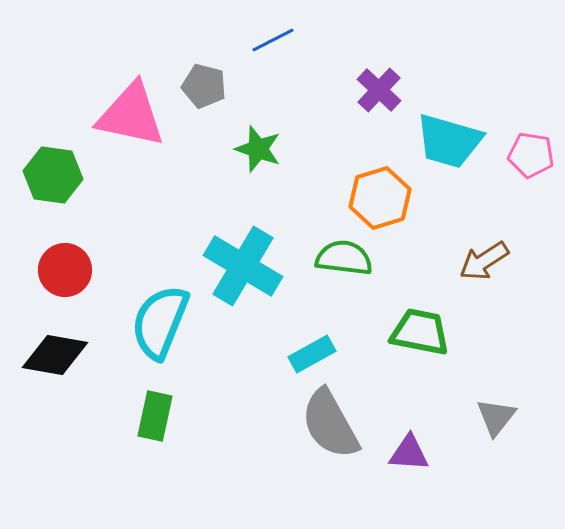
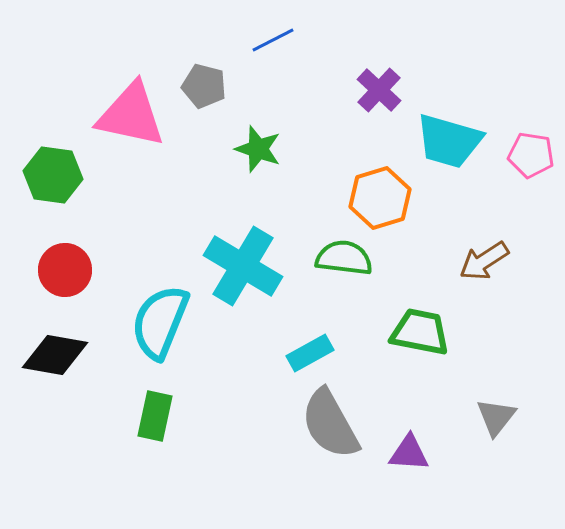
cyan rectangle: moved 2 px left, 1 px up
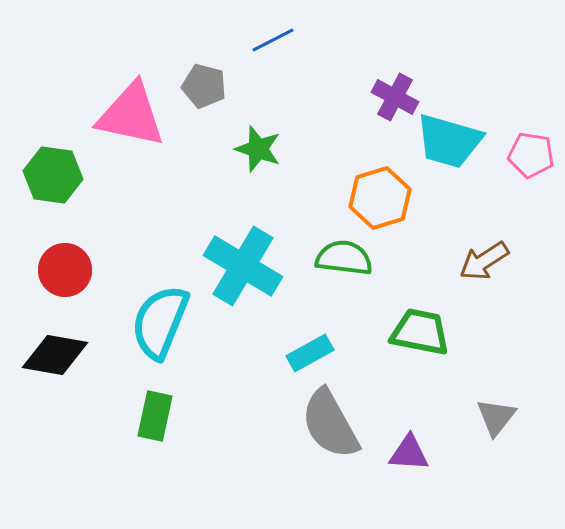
purple cross: moved 16 px right, 7 px down; rotated 15 degrees counterclockwise
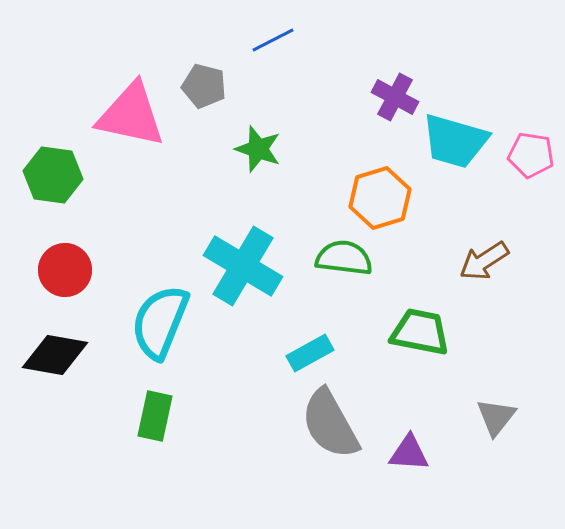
cyan trapezoid: moved 6 px right
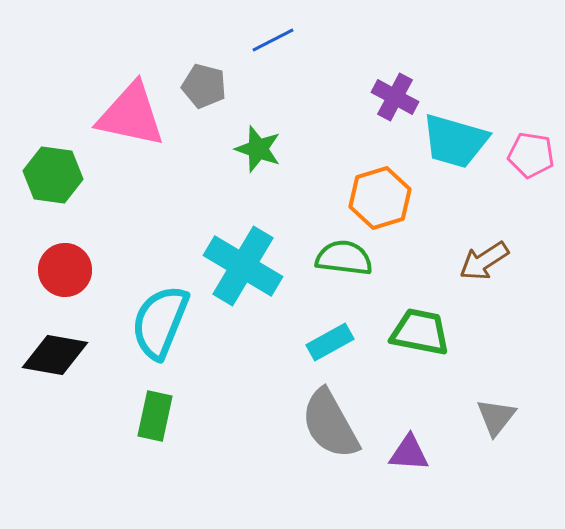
cyan rectangle: moved 20 px right, 11 px up
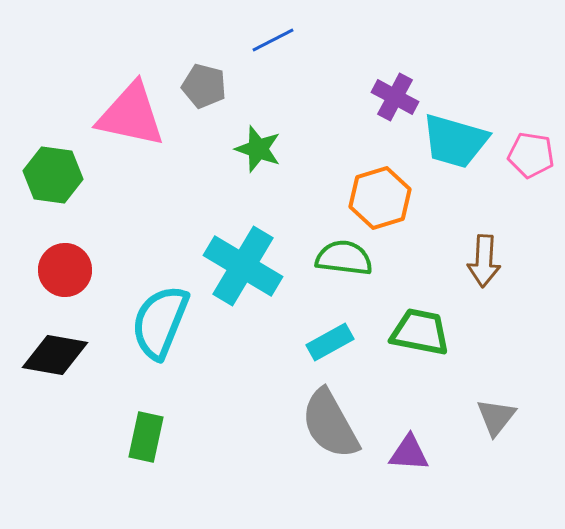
brown arrow: rotated 54 degrees counterclockwise
green rectangle: moved 9 px left, 21 px down
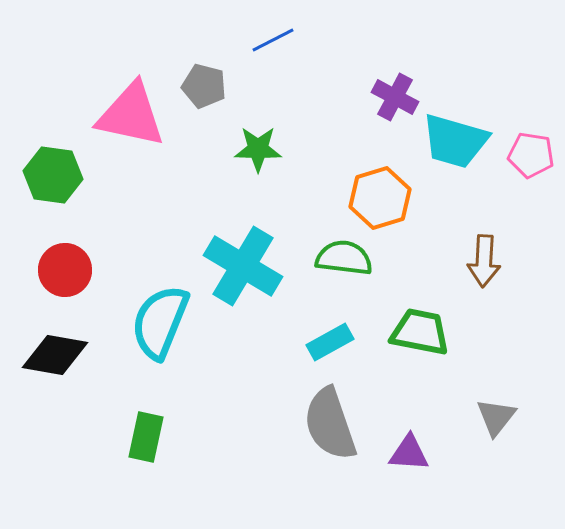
green star: rotated 18 degrees counterclockwise
gray semicircle: rotated 10 degrees clockwise
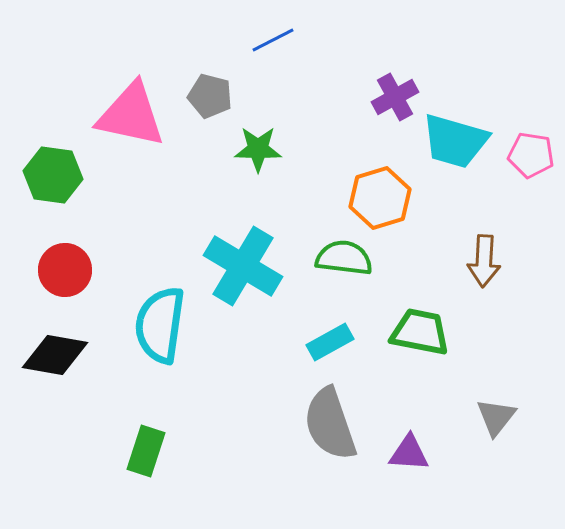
gray pentagon: moved 6 px right, 10 px down
purple cross: rotated 33 degrees clockwise
cyan semicircle: moved 3 px down; rotated 14 degrees counterclockwise
green rectangle: moved 14 px down; rotated 6 degrees clockwise
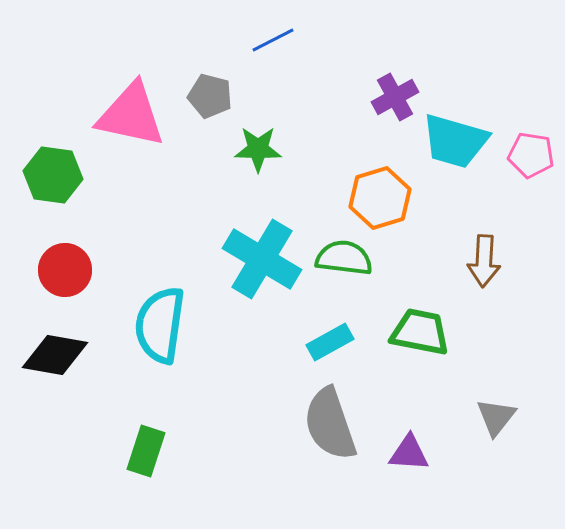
cyan cross: moved 19 px right, 7 px up
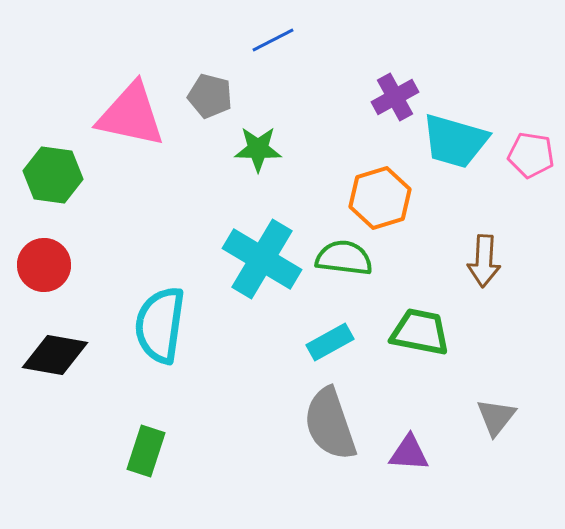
red circle: moved 21 px left, 5 px up
